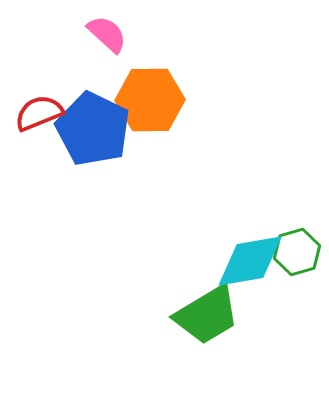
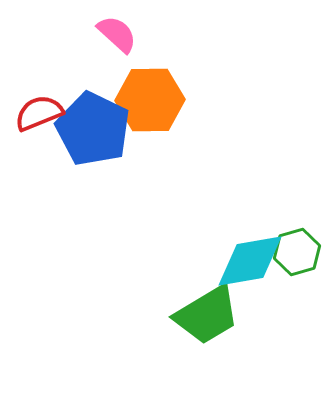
pink semicircle: moved 10 px right
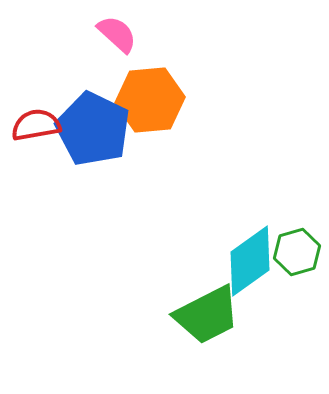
orange hexagon: rotated 4 degrees counterclockwise
red semicircle: moved 3 px left, 12 px down; rotated 12 degrees clockwise
cyan diamond: rotated 26 degrees counterclockwise
green trapezoid: rotated 4 degrees clockwise
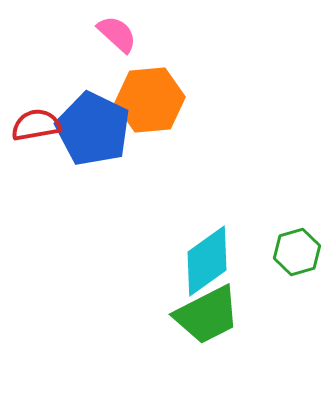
cyan diamond: moved 43 px left
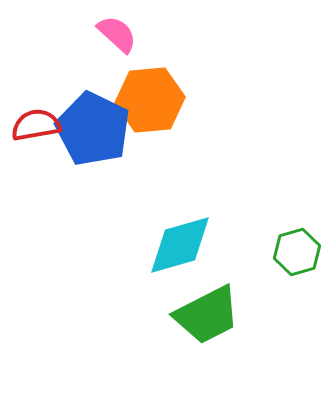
cyan diamond: moved 27 px left, 16 px up; rotated 20 degrees clockwise
